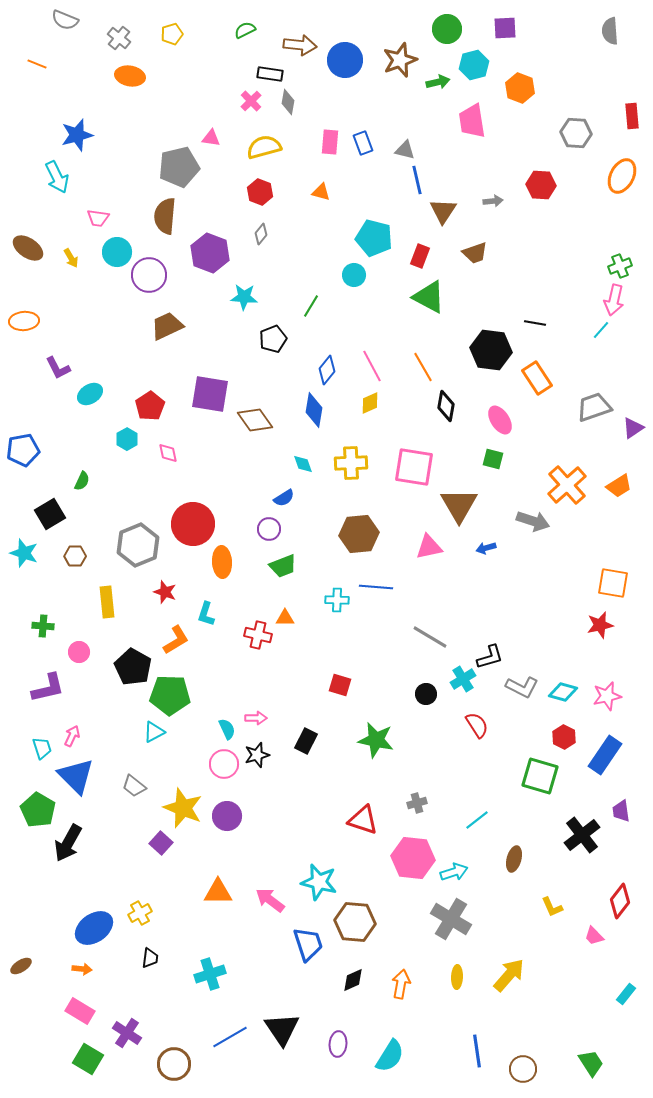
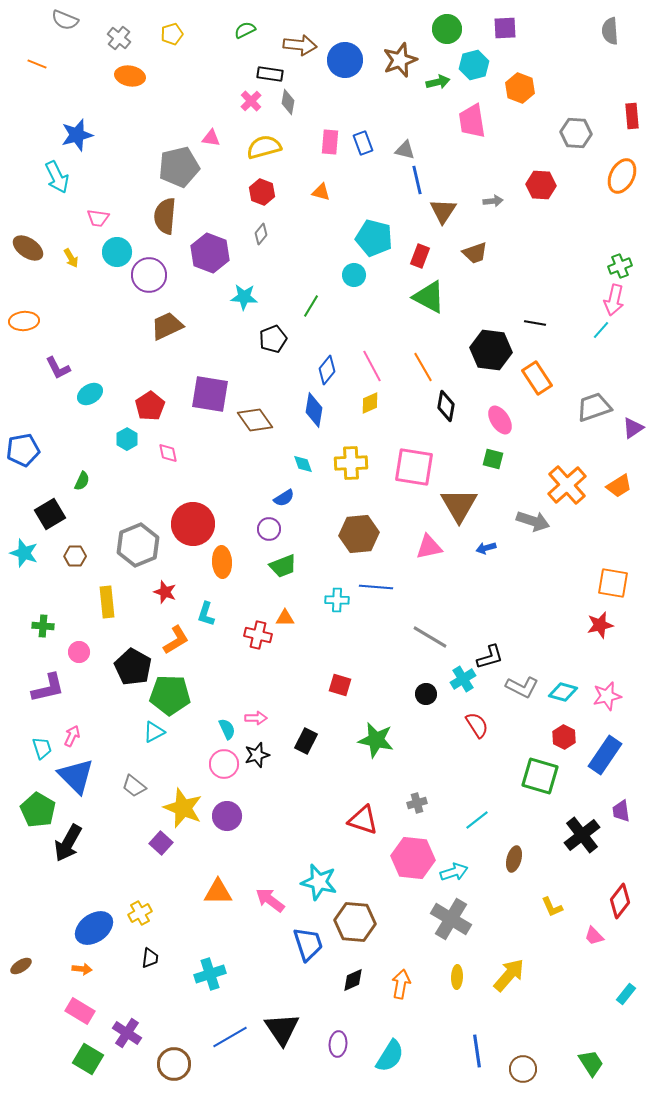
red hexagon at (260, 192): moved 2 px right
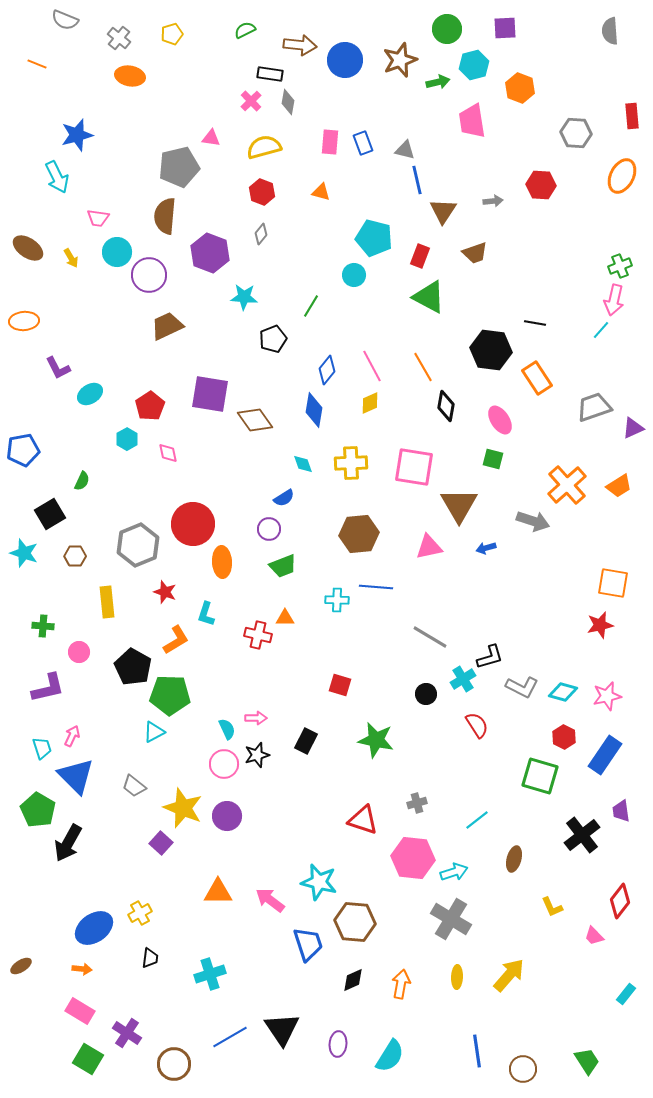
purple triangle at (633, 428): rotated 10 degrees clockwise
green trapezoid at (591, 1063): moved 4 px left, 2 px up
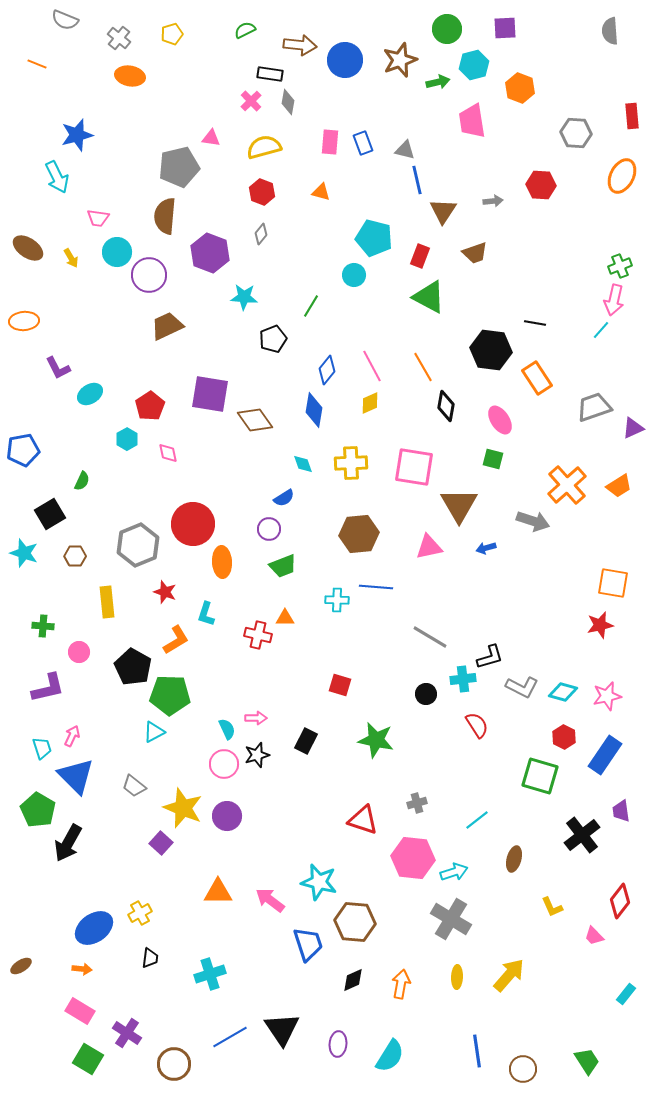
cyan cross at (463, 679): rotated 25 degrees clockwise
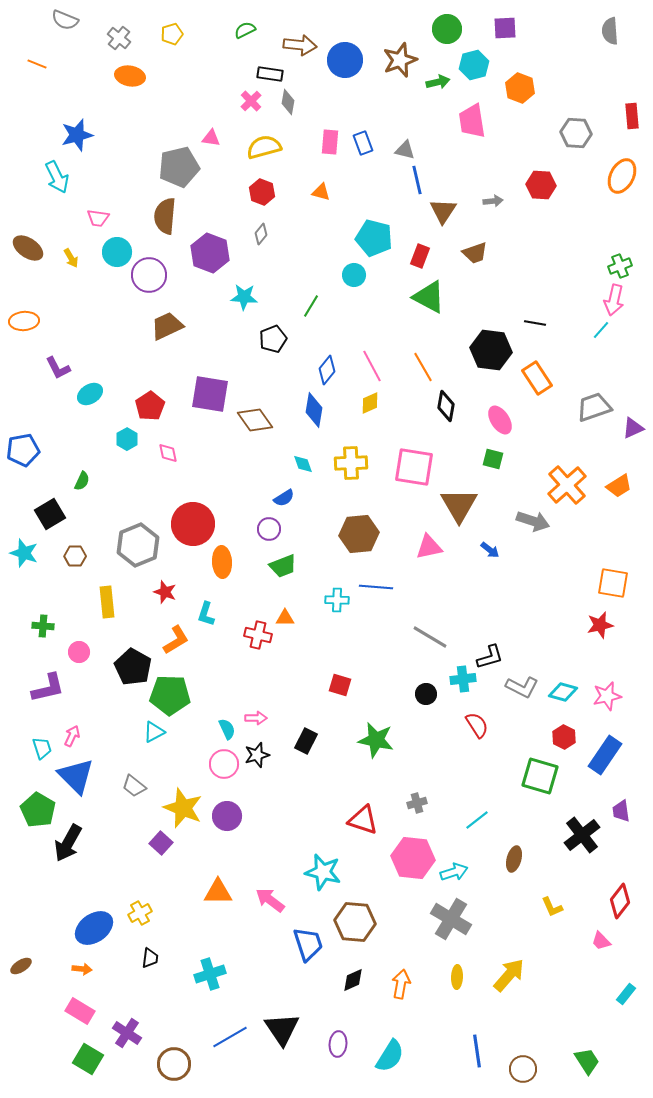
blue arrow at (486, 548): moved 4 px right, 2 px down; rotated 126 degrees counterclockwise
cyan star at (319, 882): moved 4 px right, 10 px up
pink trapezoid at (594, 936): moved 7 px right, 5 px down
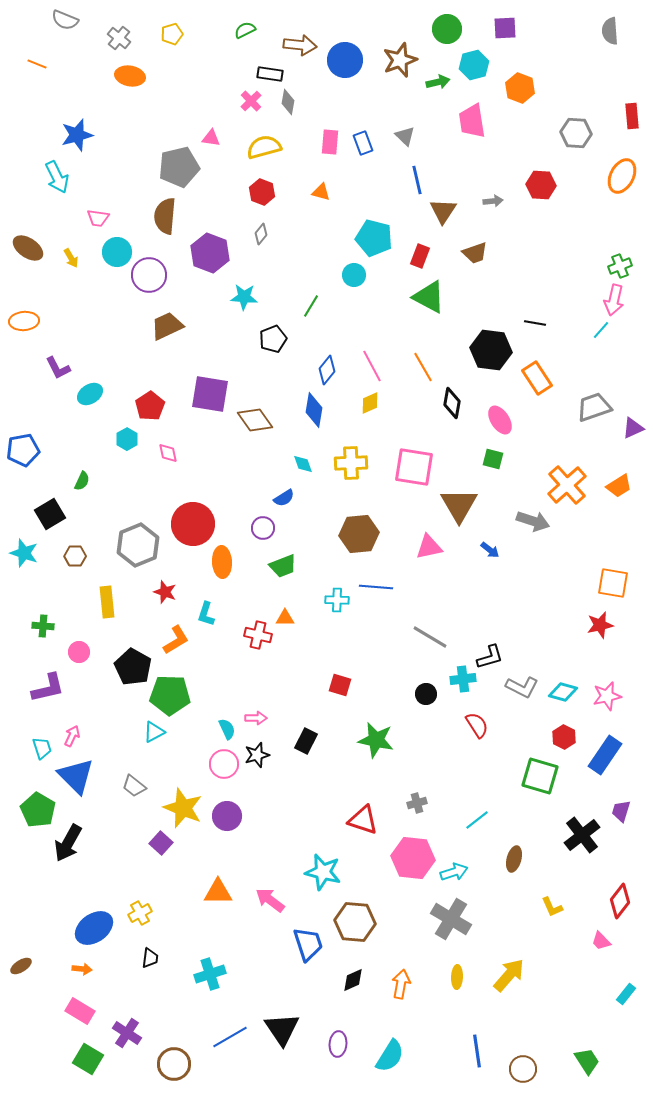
gray triangle at (405, 150): moved 14 px up; rotated 30 degrees clockwise
black diamond at (446, 406): moved 6 px right, 3 px up
purple circle at (269, 529): moved 6 px left, 1 px up
purple trapezoid at (621, 811): rotated 25 degrees clockwise
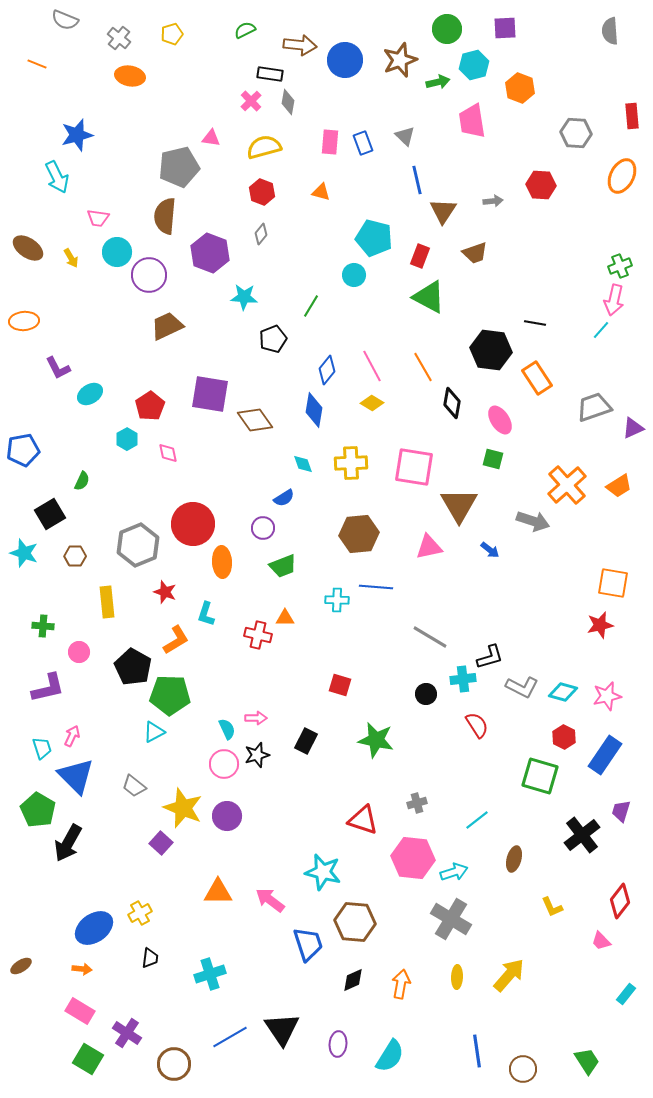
yellow diamond at (370, 403): moved 2 px right; rotated 55 degrees clockwise
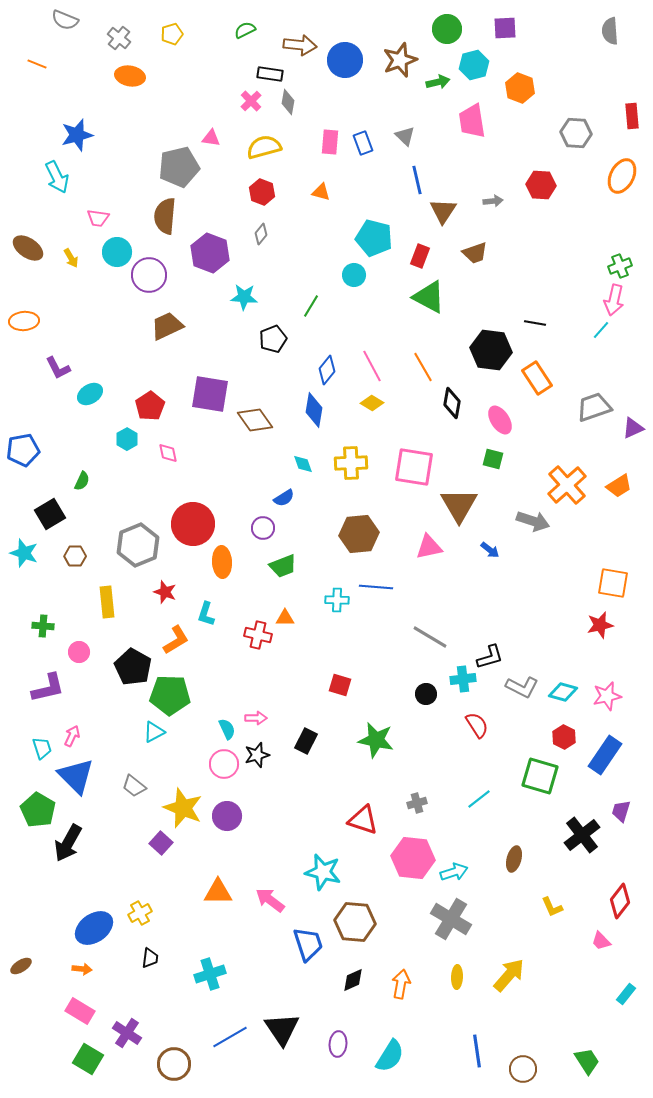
cyan line at (477, 820): moved 2 px right, 21 px up
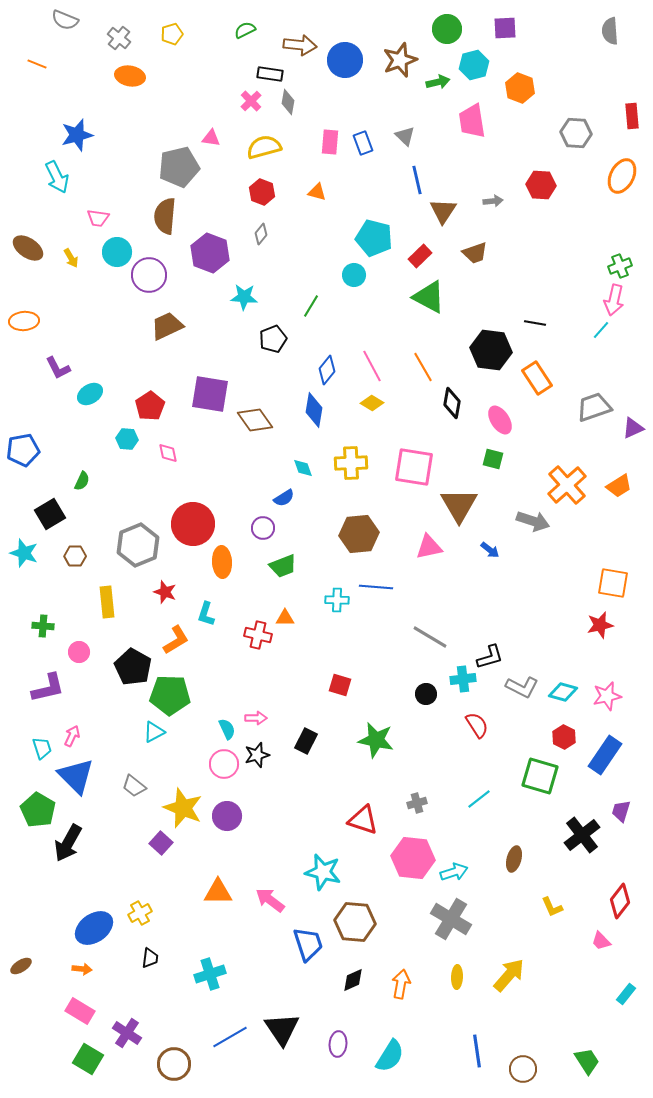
orange triangle at (321, 192): moved 4 px left
red rectangle at (420, 256): rotated 25 degrees clockwise
cyan hexagon at (127, 439): rotated 25 degrees counterclockwise
cyan diamond at (303, 464): moved 4 px down
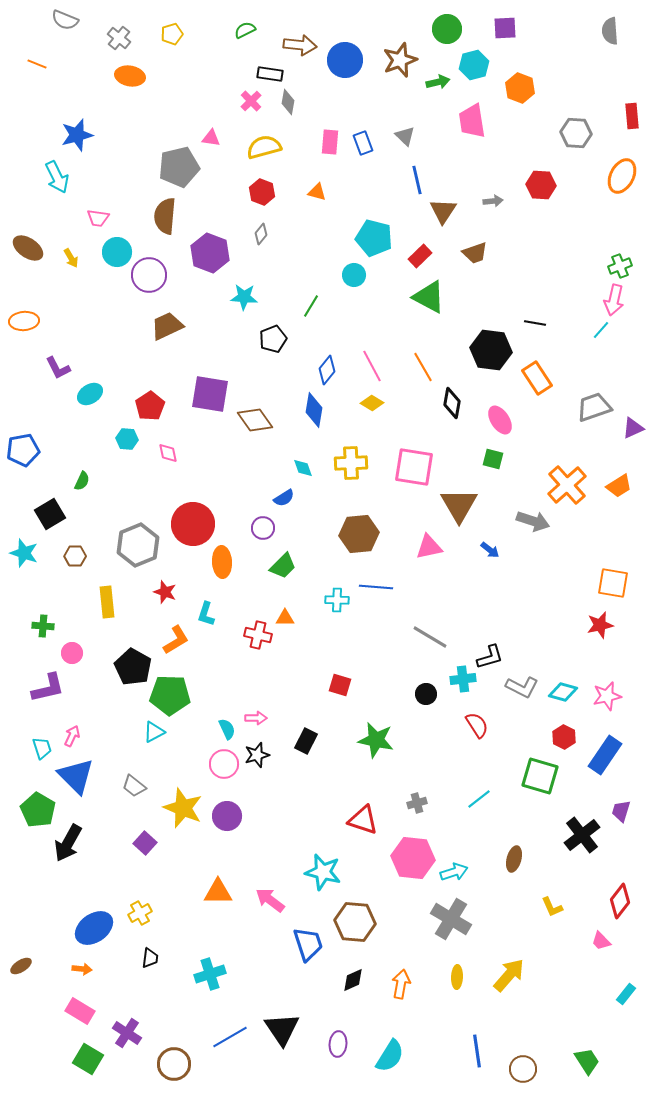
green trapezoid at (283, 566): rotated 24 degrees counterclockwise
pink circle at (79, 652): moved 7 px left, 1 px down
purple square at (161, 843): moved 16 px left
